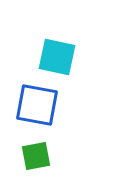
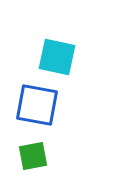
green square: moved 3 px left
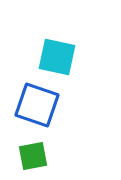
blue square: rotated 9 degrees clockwise
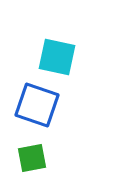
green square: moved 1 px left, 2 px down
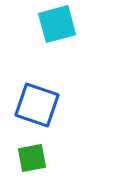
cyan square: moved 33 px up; rotated 27 degrees counterclockwise
